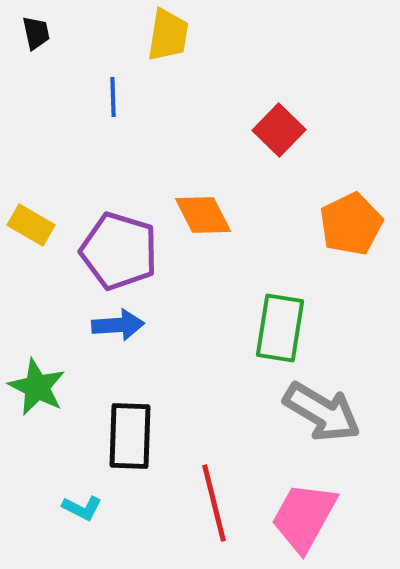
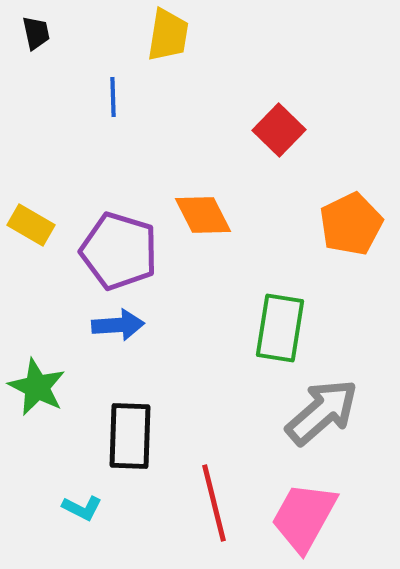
gray arrow: rotated 72 degrees counterclockwise
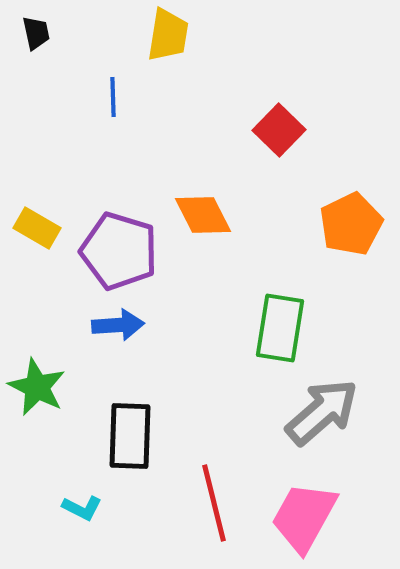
yellow rectangle: moved 6 px right, 3 px down
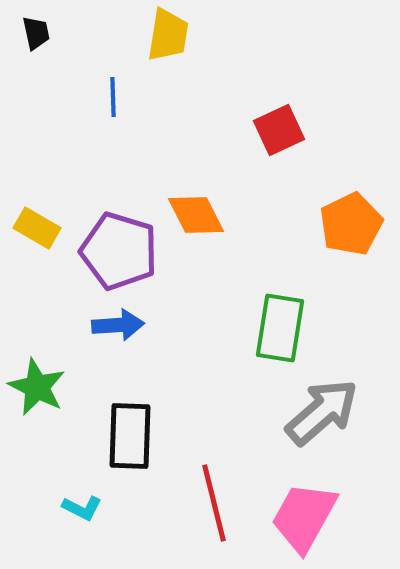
red square: rotated 21 degrees clockwise
orange diamond: moved 7 px left
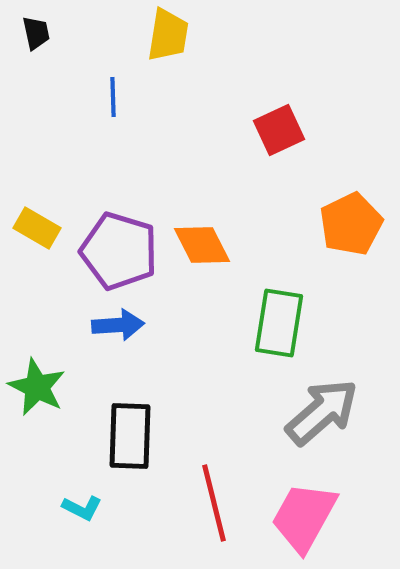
orange diamond: moved 6 px right, 30 px down
green rectangle: moved 1 px left, 5 px up
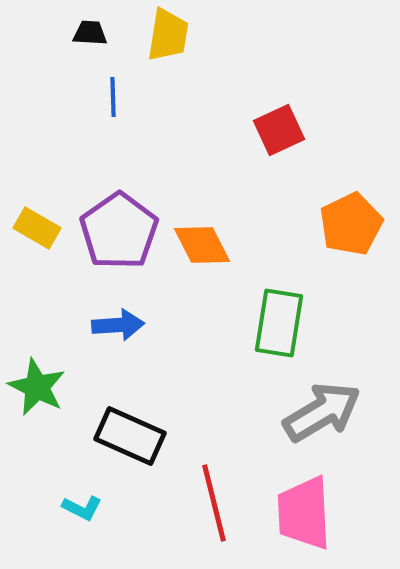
black trapezoid: moved 54 px right; rotated 75 degrees counterclockwise
purple pentagon: moved 20 px up; rotated 20 degrees clockwise
gray arrow: rotated 10 degrees clockwise
black rectangle: rotated 68 degrees counterclockwise
pink trapezoid: moved 4 px up; rotated 32 degrees counterclockwise
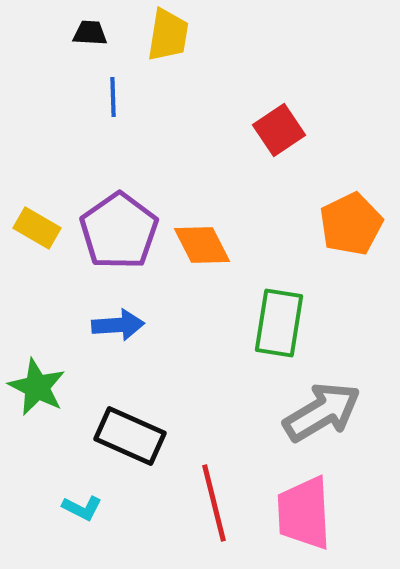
red square: rotated 9 degrees counterclockwise
